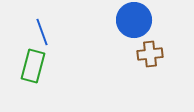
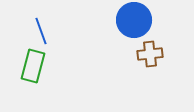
blue line: moved 1 px left, 1 px up
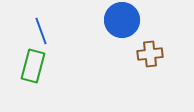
blue circle: moved 12 px left
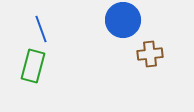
blue circle: moved 1 px right
blue line: moved 2 px up
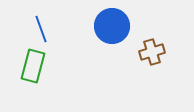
blue circle: moved 11 px left, 6 px down
brown cross: moved 2 px right, 2 px up; rotated 10 degrees counterclockwise
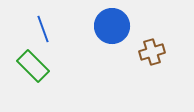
blue line: moved 2 px right
green rectangle: rotated 60 degrees counterclockwise
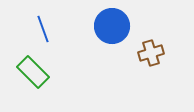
brown cross: moved 1 px left, 1 px down
green rectangle: moved 6 px down
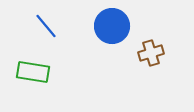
blue line: moved 3 px right, 3 px up; rotated 20 degrees counterclockwise
green rectangle: rotated 36 degrees counterclockwise
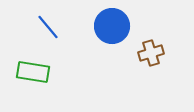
blue line: moved 2 px right, 1 px down
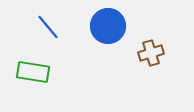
blue circle: moved 4 px left
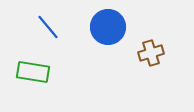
blue circle: moved 1 px down
